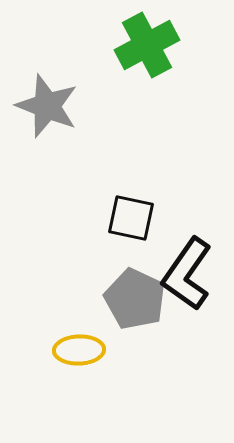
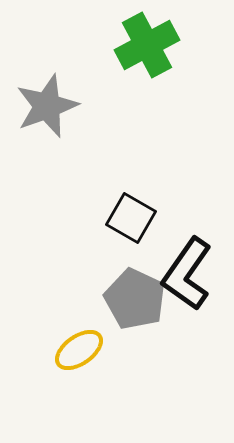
gray star: rotated 30 degrees clockwise
black square: rotated 18 degrees clockwise
yellow ellipse: rotated 33 degrees counterclockwise
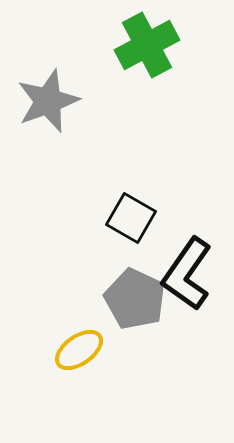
gray star: moved 1 px right, 5 px up
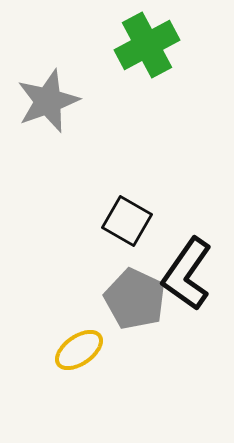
black square: moved 4 px left, 3 px down
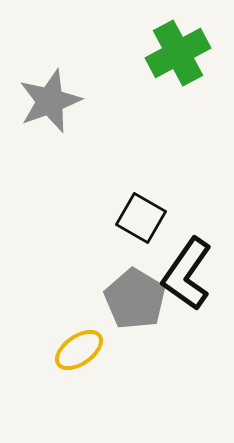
green cross: moved 31 px right, 8 px down
gray star: moved 2 px right
black square: moved 14 px right, 3 px up
gray pentagon: rotated 6 degrees clockwise
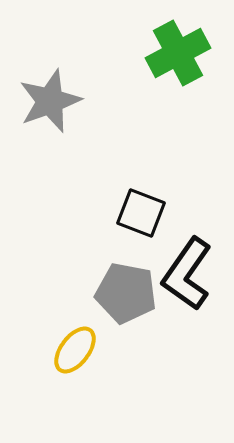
black square: moved 5 px up; rotated 9 degrees counterclockwise
gray pentagon: moved 9 px left, 6 px up; rotated 20 degrees counterclockwise
yellow ellipse: moved 4 px left; rotated 18 degrees counterclockwise
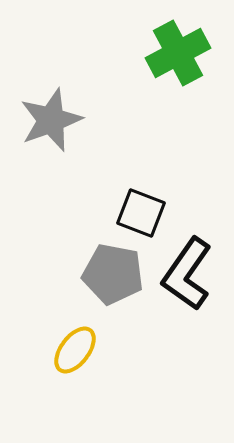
gray star: moved 1 px right, 19 px down
gray pentagon: moved 13 px left, 19 px up
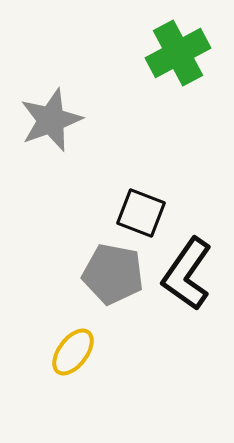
yellow ellipse: moved 2 px left, 2 px down
